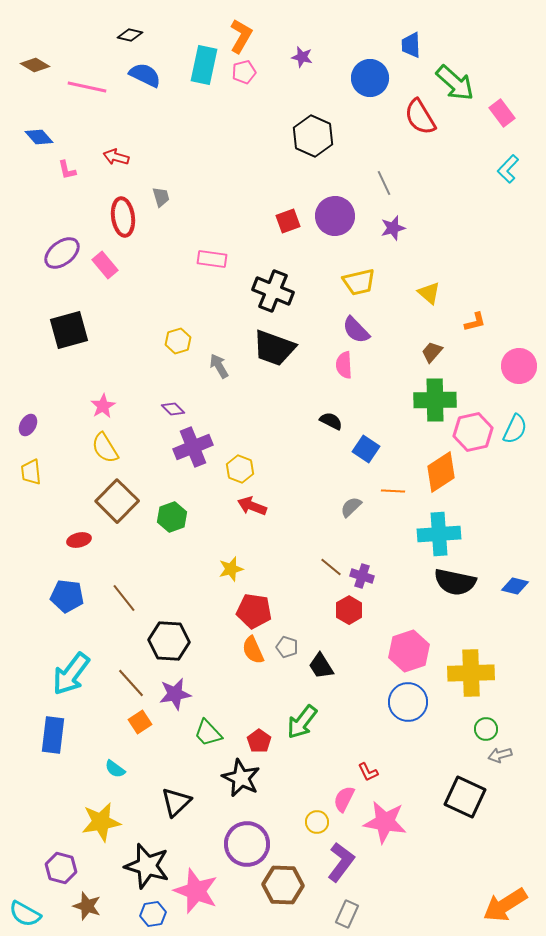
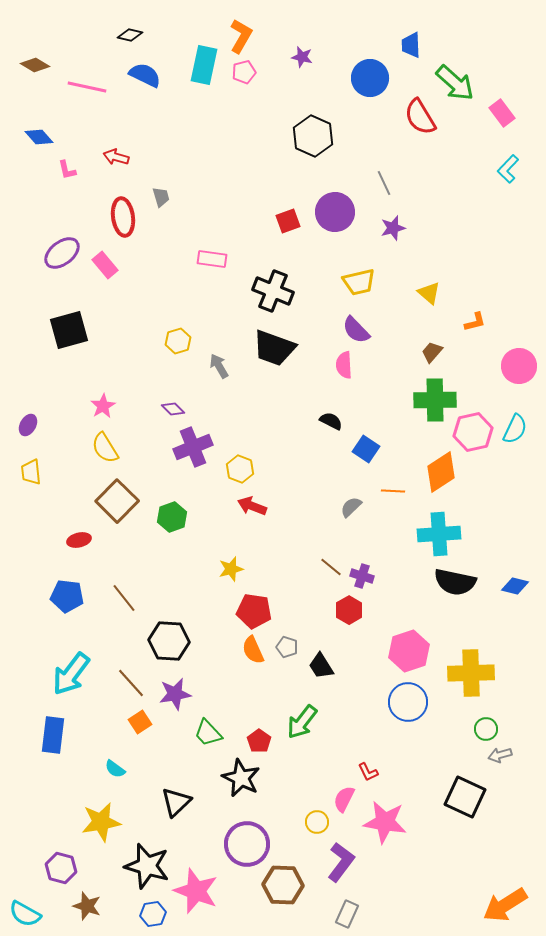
purple circle at (335, 216): moved 4 px up
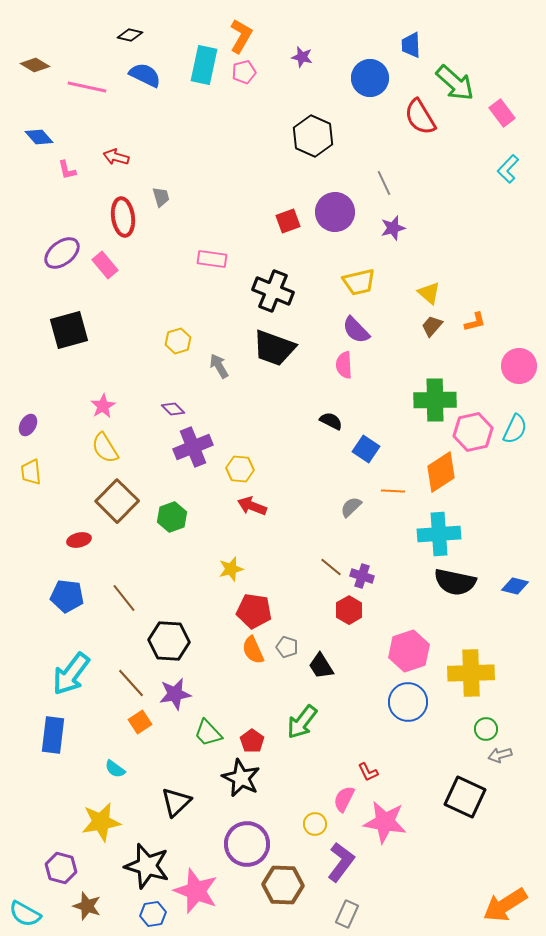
brown trapezoid at (432, 352): moved 26 px up
yellow hexagon at (240, 469): rotated 16 degrees counterclockwise
red pentagon at (259, 741): moved 7 px left
yellow circle at (317, 822): moved 2 px left, 2 px down
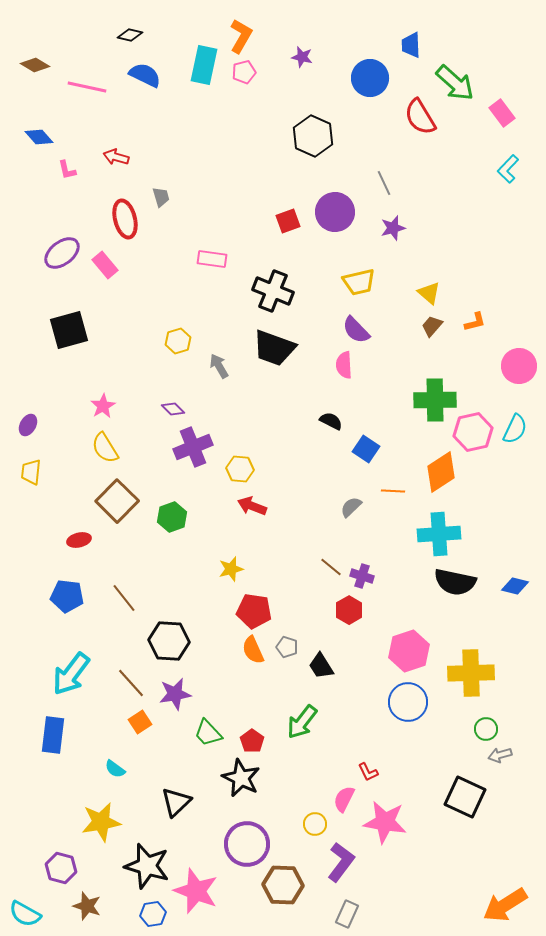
red ellipse at (123, 217): moved 2 px right, 2 px down; rotated 6 degrees counterclockwise
yellow trapezoid at (31, 472): rotated 12 degrees clockwise
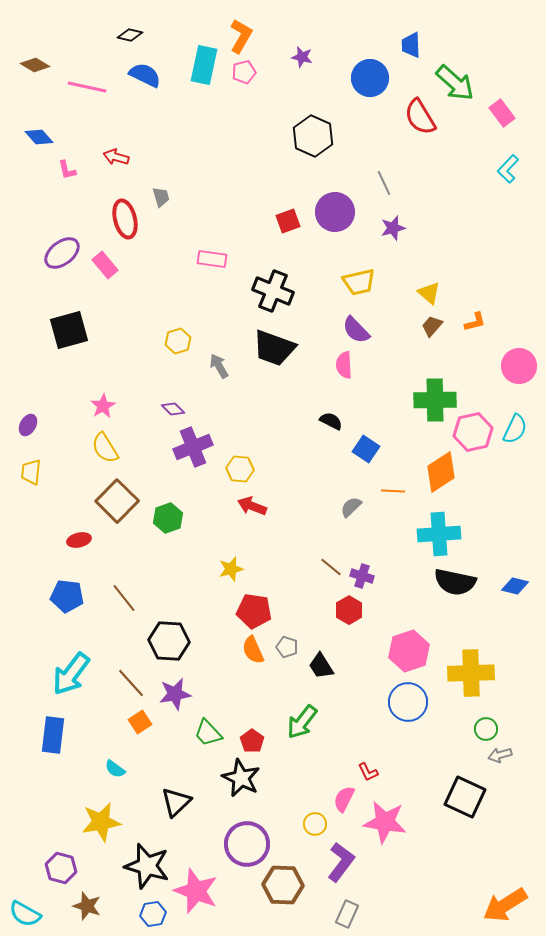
green hexagon at (172, 517): moved 4 px left, 1 px down
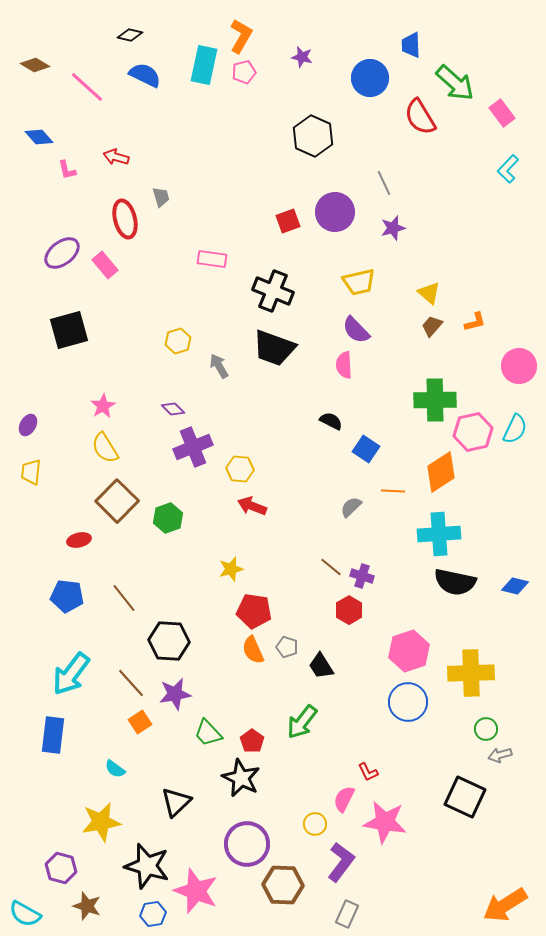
pink line at (87, 87): rotated 30 degrees clockwise
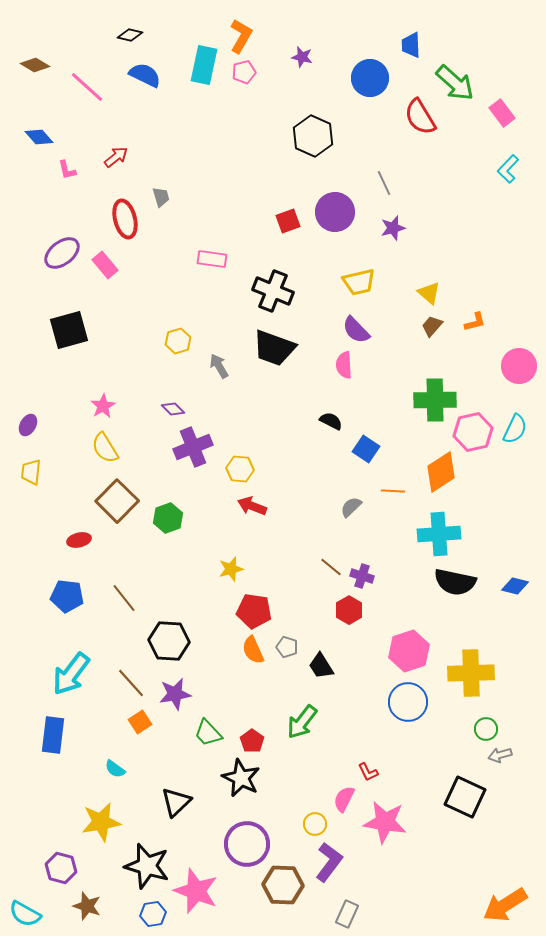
red arrow at (116, 157): rotated 125 degrees clockwise
purple L-shape at (341, 862): moved 12 px left
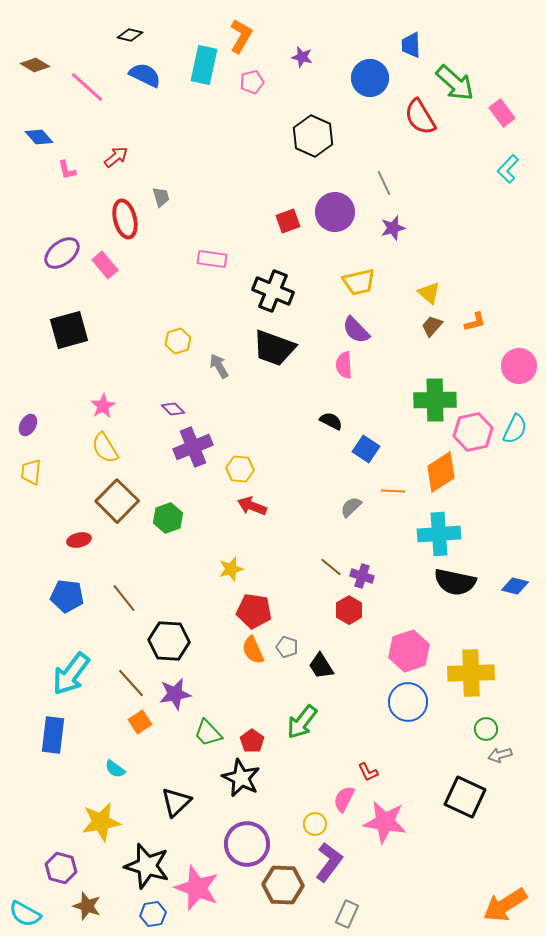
pink pentagon at (244, 72): moved 8 px right, 10 px down
pink star at (196, 891): moved 1 px right, 3 px up
